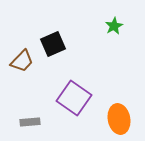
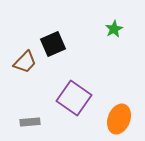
green star: moved 3 px down
brown trapezoid: moved 3 px right, 1 px down
orange ellipse: rotated 32 degrees clockwise
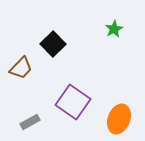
black square: rotated 20 degrees counterclockwise
brown trapezoid: moved 4 px left, 6 px down
purple square: moved 1 px left, 4 px down
gray rectangle: rotated 24 degrees counterclockwise
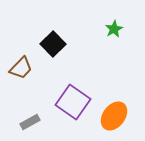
orange ellipse: moved 5 px left, 3 px up; rotated 16 degrees clockwise
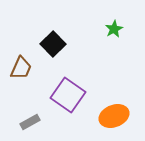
brown trapezoid: rotated 20 degrees counterclockwise
purple square: moved 5 px left, 7 px up
orange ellipse: rotated 32 degrees clockwise
